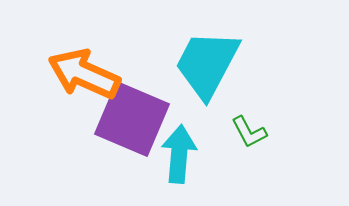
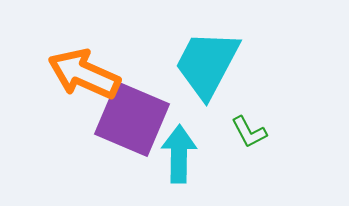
cyan arrow: rotated 4 degrees counterclockwise
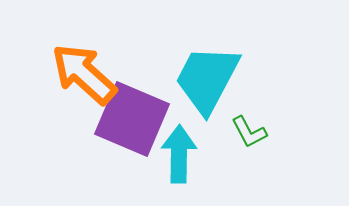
cyan trapezoid: moved 15 px down
orange arrow: rotated 18 degrees clockwise
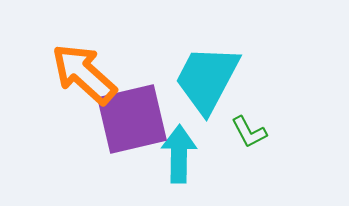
purple square: rotated 36 degrees counterclockwise
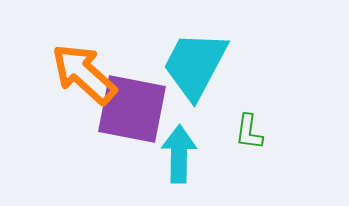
cyan trapezoid: moved 12 px left, 14 px up
purple square: moved 10 px up; rotated 24 degrees clockwise
green L-shape: rotated 36 degrees clockwise
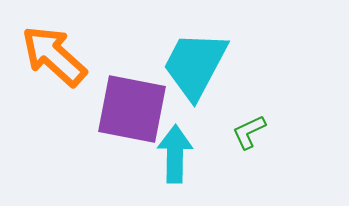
orange arrow: moved 30 px left, 18 px up
green L-shape: rotated 57 degrees clockwise
cyan arrow: moved 4 px left
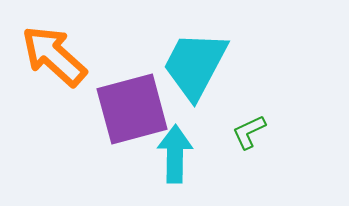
purple square: rotated 26 degrees counterclockwise
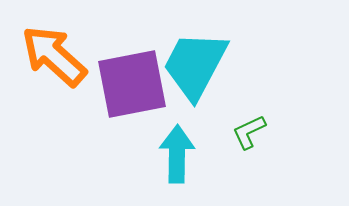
purple square: moved 25 px up; rotated 4 degrees clockwise
cyan arrow: moved 2 px right
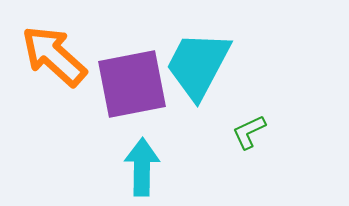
cyan trapezoid: moved 3 px right
cyan arrow: moved 35 px left, 13 px down
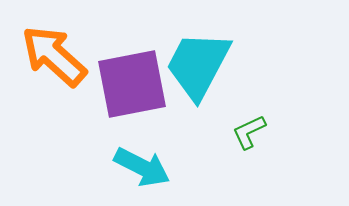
cyan arrow: rotated 116 degrees clockwise
